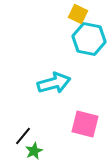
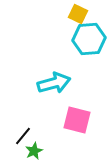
cyan hexagon: rotated 16 degrees counterclockwise
pink square: moved 8 px left, 4 px up
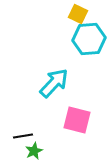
cyan arrow: rotated 32 degrees counterclockwise
black line: rotated 42 degrees clockwise
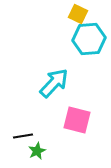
green star: moved 3 px right
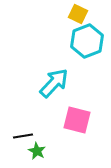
cyan hexagon: moved 2 px left, 2 px down; rotated 16 degrees counterclockwise
green star: rotated 18 degrees counterclockwise
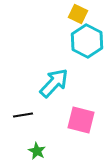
cyan hexagon: rotated 12 degrees counterclockwise
pink square: moved 4 px right
black line: moved 21 px up
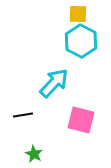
yellow square: rotated 24 degrees counterclockwise
cyan hexagon: moved 6 px left
green star: moved 3 px left, 3 px down
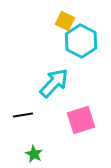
yellow square: moved 13 px left, 7 px down; rotated 24 degrees clockwise
pink square: rotated 32 degrees counterclockwise
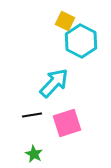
black line: moved 9 px right
pink square: moved 14 px left, 3 px down
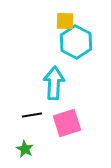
yellow square: rotated 24 degrees counterclockwise
cyan hexagon: moved 5 px left, 1 px down
cyan arrow: rotated 40 degrees counterclockwise
green star: moved 9 px left, 5 px up
